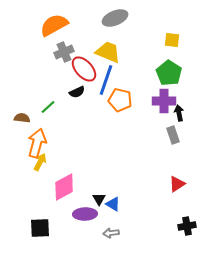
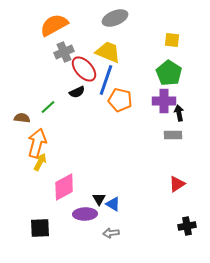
gray rectangle: rotated 72 degrees counterclockwise
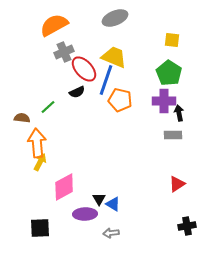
yellow trapezoid: moved 6 px right, 5 px down
orange arrow: rotated 20 degrees counterclockwise
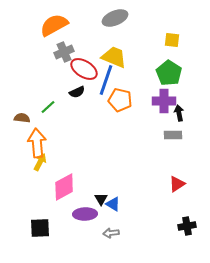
red ellipse: rotated 16 degrees counterclockwise
black triangle: moved 2 px right
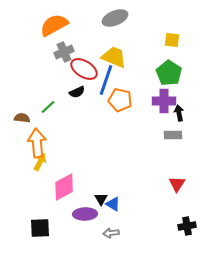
red triangle: rotated 24 degrees counterclockwise
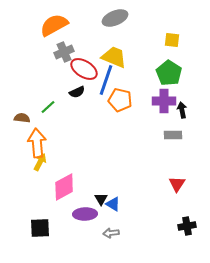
black arrow: moved 3 px right, 3 px up
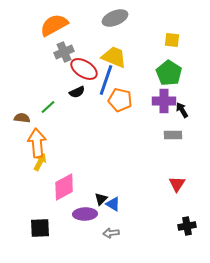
black arrow: rotated 21 degrees counterclockwise
black triangle: rotated 16 degrees clockwise
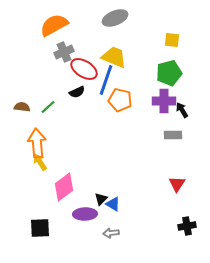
green pentagon: rotated 25 degrees clockwise
brown semicircle: moved 11 px up
yellow arrow: rotated 60 degrees counterclockwise
pink diamond: rotated 8 degrees counterclockwise
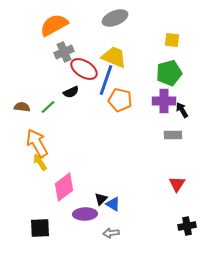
black semicircle: moved 6 px left
orange arrow: rotated 24 degrees counterclockwise
